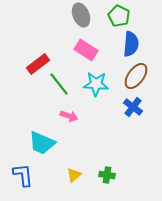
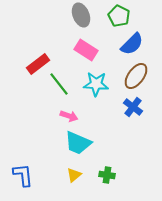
blue semicircle: moved 1 px right; rotated 40 degrees clockwise
cyan trapezoid: moved 36 px right
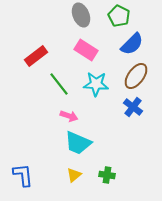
red rectangle: moved 2 px left, 8 px up
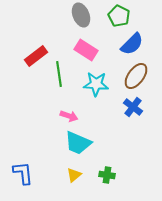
green line: moved 10 px up; rotated 30 degrees clockwise
blue L-shape: moved 2 px up
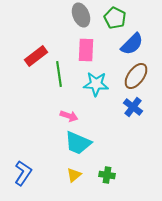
green pentagon: moved 4 px left, 2 px down
pink rectangle: rotated 60 degrees clockwise
blue L-shape: rotated 40 degrees clockwise
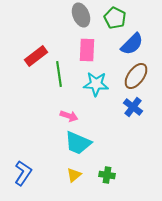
pink rectangle: moved 1 px right
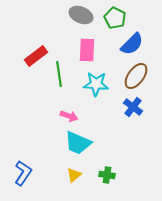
gray ellipse: rotated 45 degrees counterclockwise
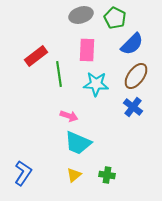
gray ellipse: rotated 40 degrees counterclockwise
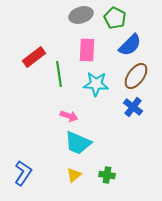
blue semicircle: moved 2 px left, 1 px down
red rectangle: moved 2 px left, 1 px down
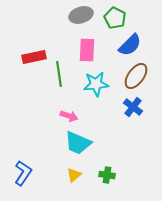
red rectangle: rotated 25 degrees clockwise
cyan star: rotated 10 degrees counterclockwise
